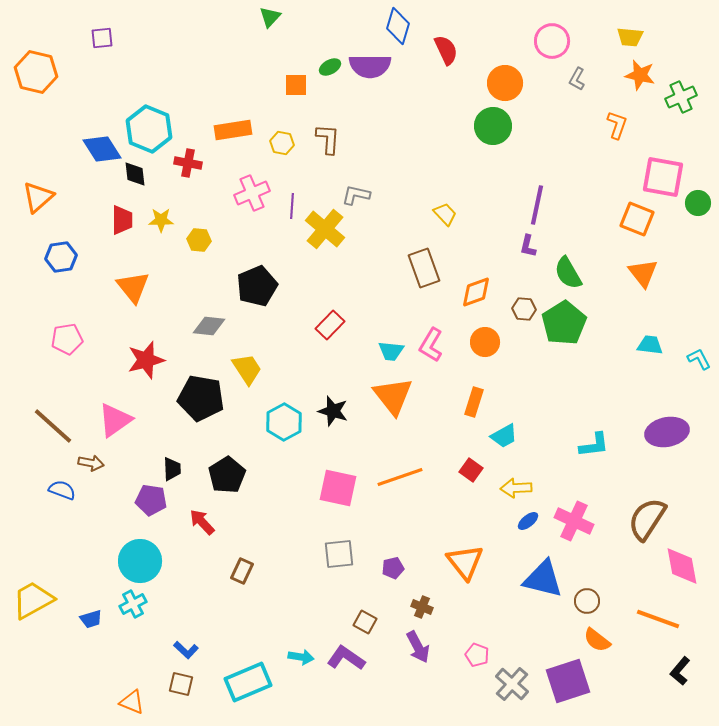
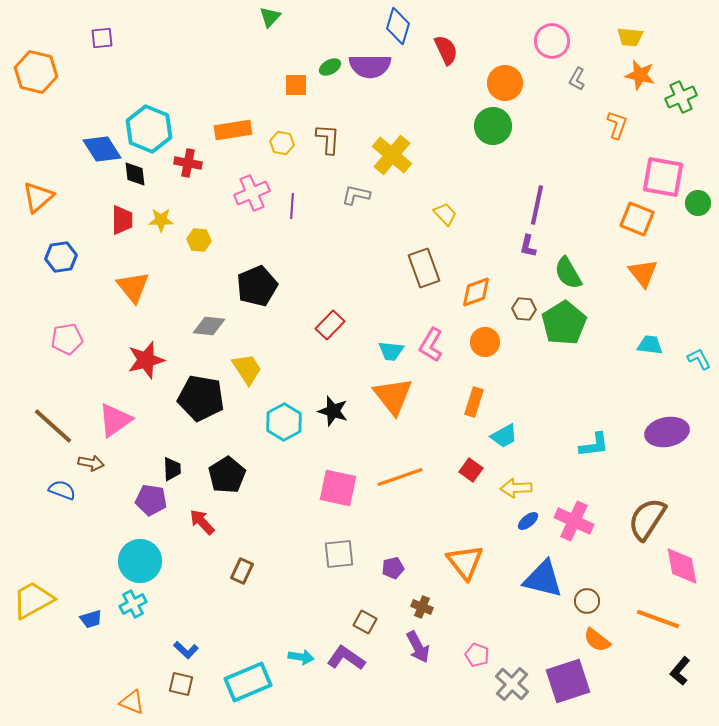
yellow cross at (325, 229): moved 67 px right, 74 px up
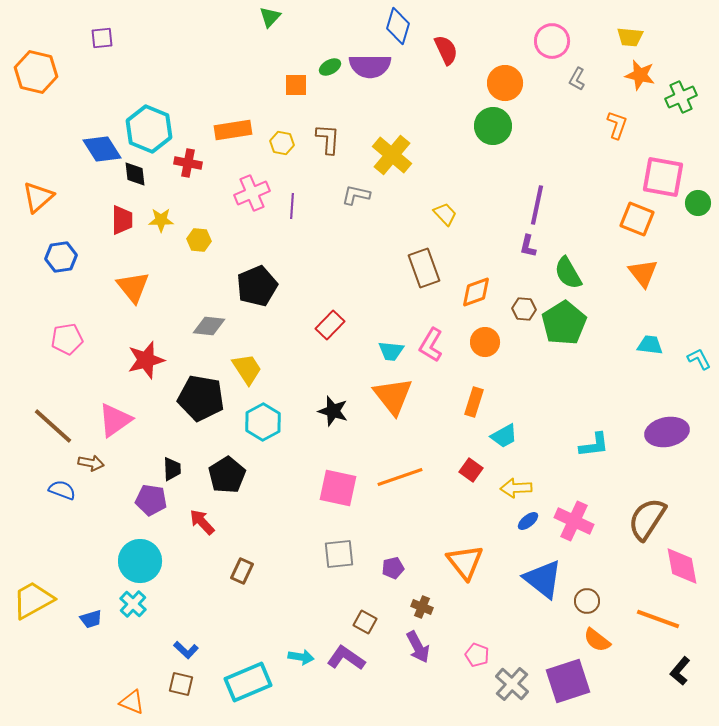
cyan hexagon at (284, 422): moved 21 px left
blue triangle at (543, 579): rotated 24 degrees clockwise
cyan cross at (133, 604): rotated 20 degrees counterclockwise
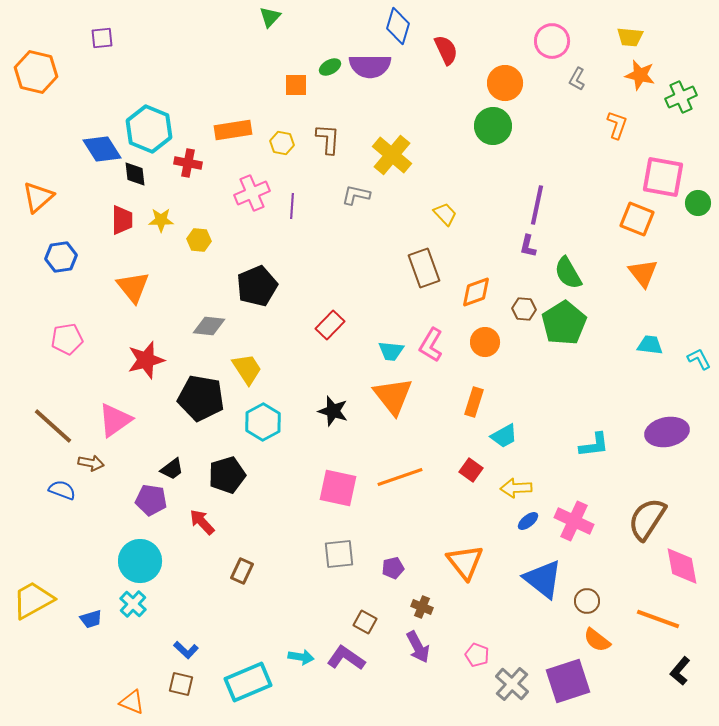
black trapezoid at (172, 469): rotated 55 degrees clockwise
black pentagon at (227, 475): rotated 15 degrees clockwise
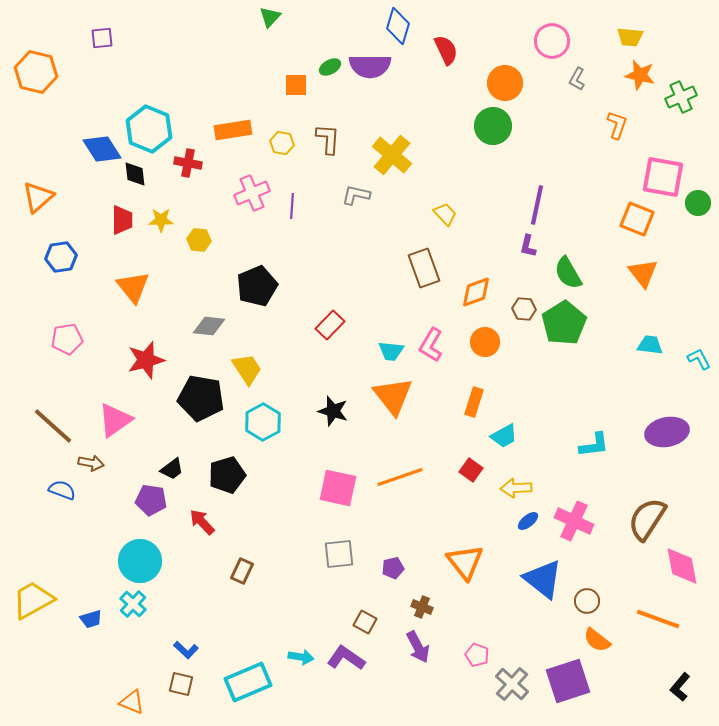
black L-shape at (680, 671): moved 16 px down
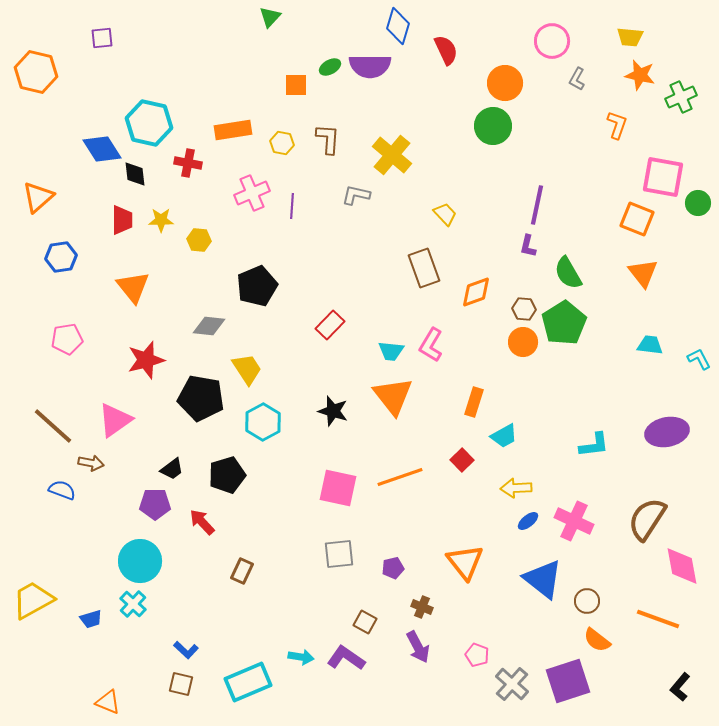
cyan hexagon at (149, 129): moved 6 px up; rotated 9 degrees counterclockwise
orange circle at (485, 342): moved 38 px right
red square at (471, 470): moved 9 px left, 10 px up; rotated 10 degrees clockwise
purple pentagon at (151, 500): moved 4 px right, 4 px down; rotated 8 degrees counterclockwise
orange triangle at (132, 702): moved 24 px left
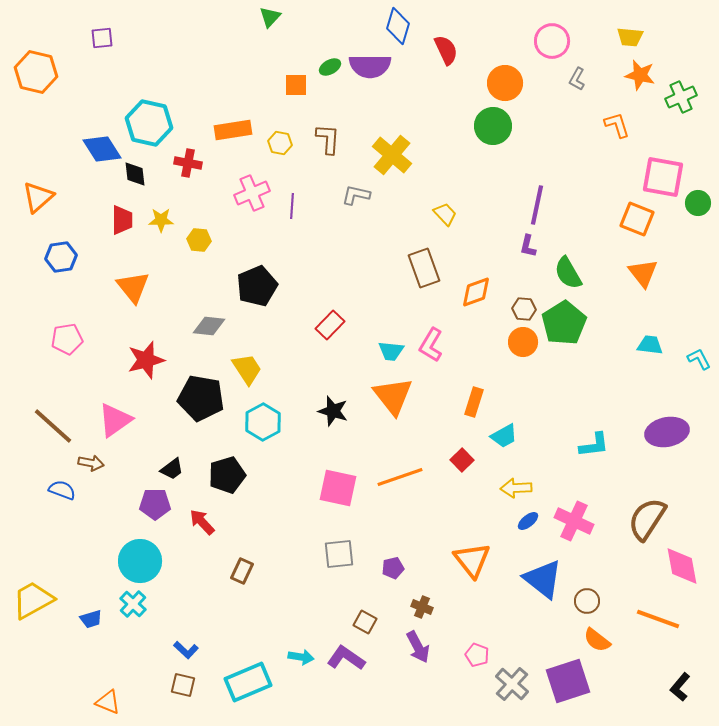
orange L-shape at (617, 125): rotated 36 degrees counterclockwise
yellow hexagon at (282, 143): moved 2 px left
orange triangle at (465, 562): moved 7 px right, 2 px up
brown square at (181, 684): moved 2 px right, 1 px down
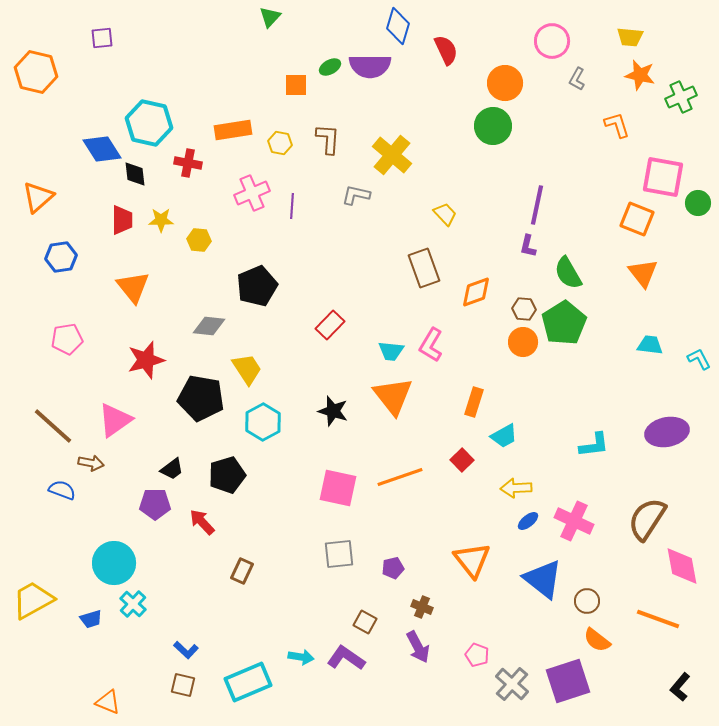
cyan circle at (140, 561): moved 26 px left, 2 px down
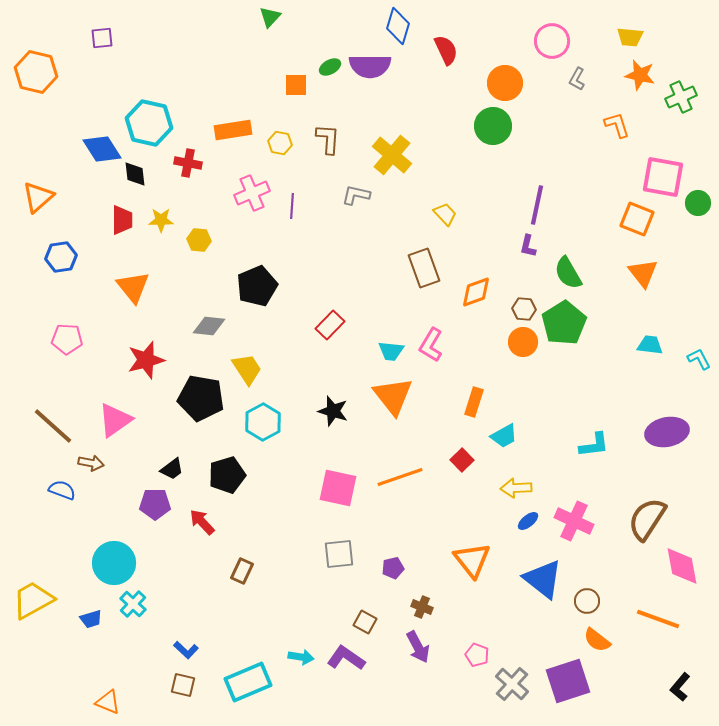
pink pentagon at (67, 339): rotated 12 degrees clockwise
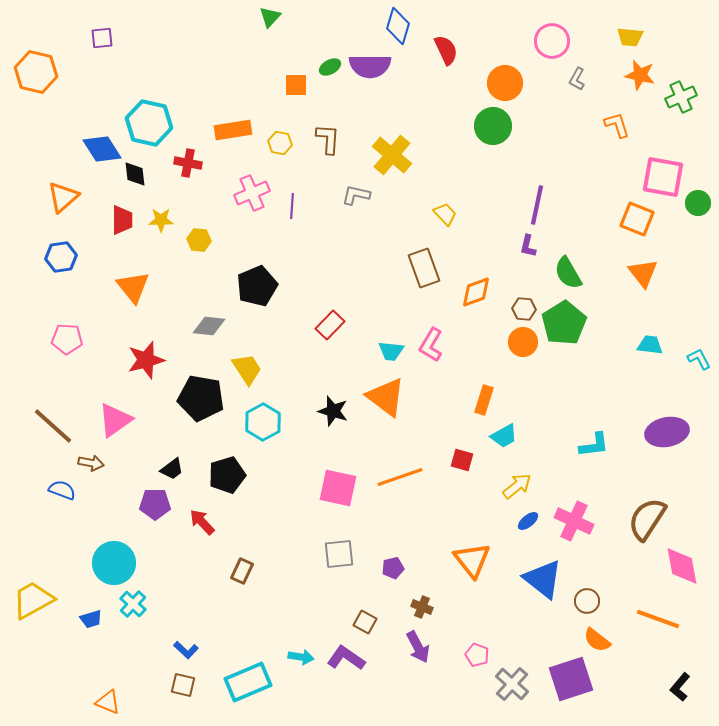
orange triangle at (38, 197): moved 25 px right
orange triangle at (393, 396): moved 7 px left, 1 px down; rotated 15 degrees counterclockwise
orange rectangle at (474, 402): moved 10 px right, 2 px up
red square at (462, 460): rotated 30 degrees counterclockwise
yellow arrow at (516, 488): moved 1 px right, 2 px up; rotated 144 degrees clockwise
purple square at (568, 681): moved 3 px right, 2 px up
